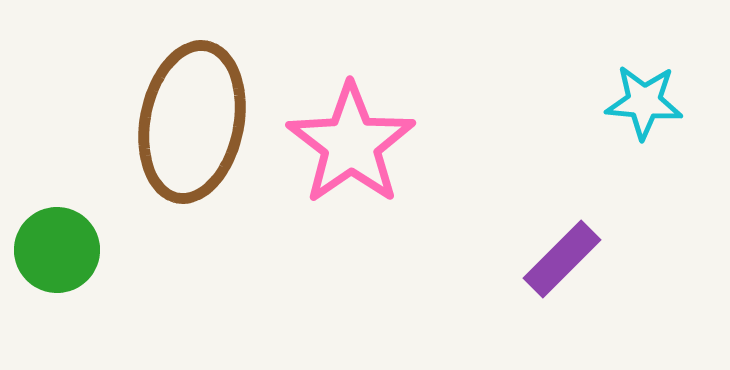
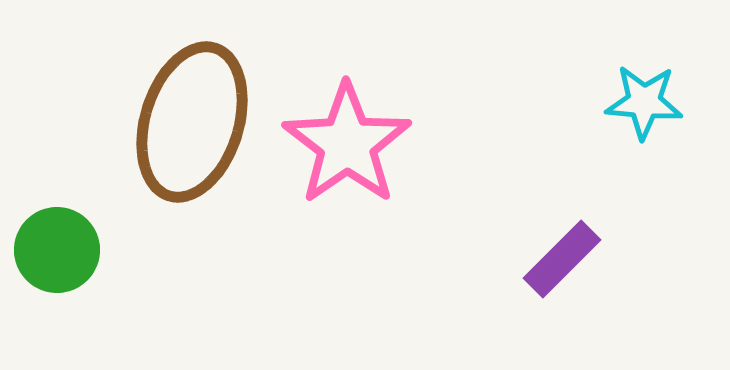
brown ellipse: rotated 6 degrees clockwise
pink star: moved 4 px left
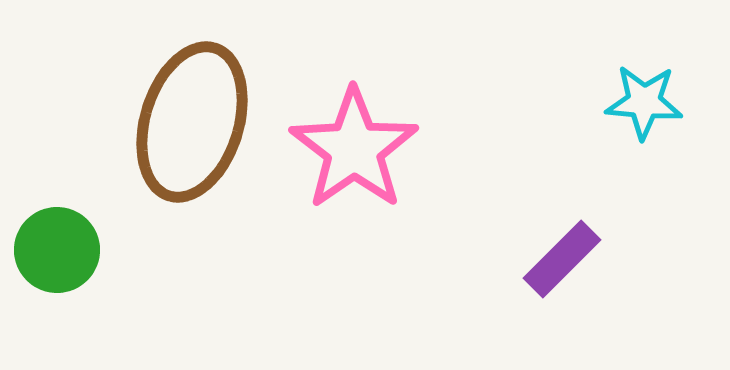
pink star: moved 7 px right, 5 px down
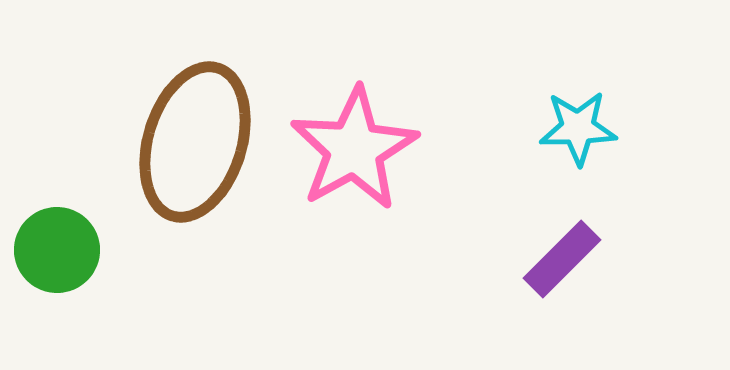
cyan star: moved 66 px left, 26 px down; rotated 6 degrees counterclockwise
brown ellipse: moved 3 px right, 20 px down
pink star: rotated 6 degrees clockwise
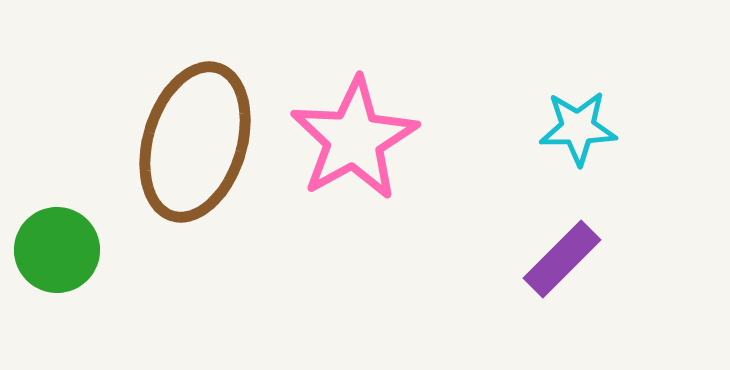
pink star: moved 10 px up
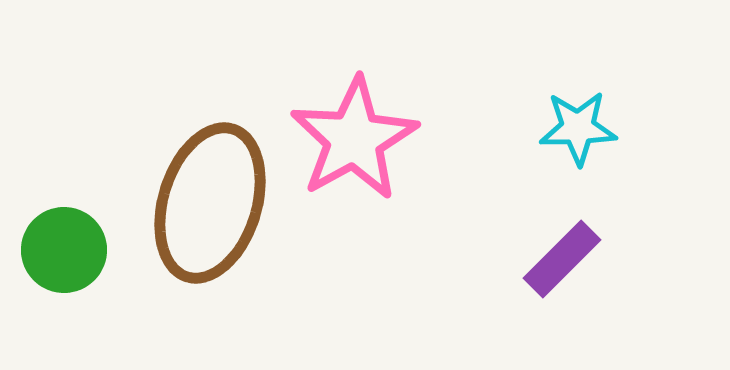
brown ellipse: moved 15 px right, 61 px down
green circle: moved 7 px right
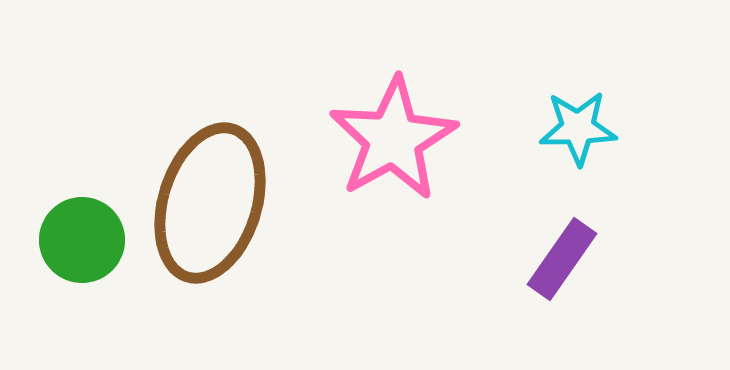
pink star: moved 39 px right
green circle: moved 18 px right, 10 px up
purple rectangle: rotated 10 degrees counterclockwise
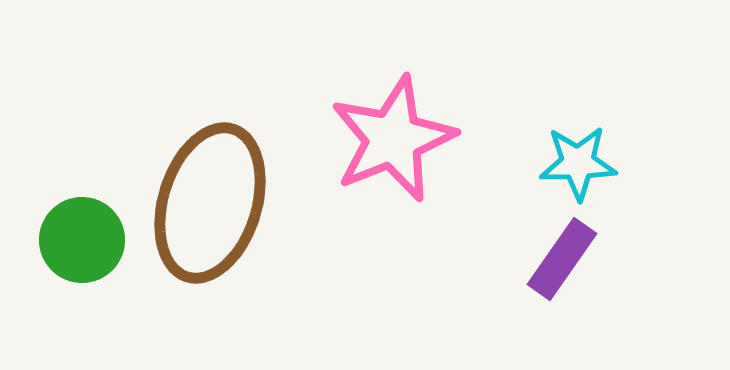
cyan star: moved 35 px down
pink star: rotated 7 degrees clockwise
